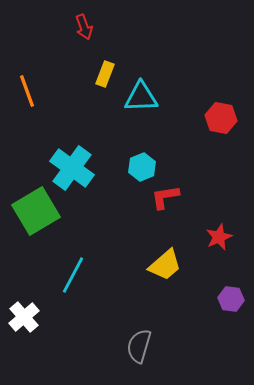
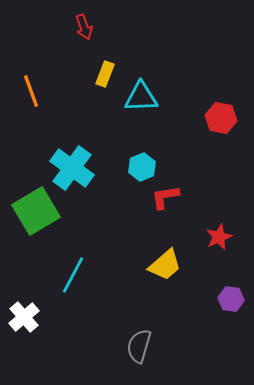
orange line: moved 4 px right
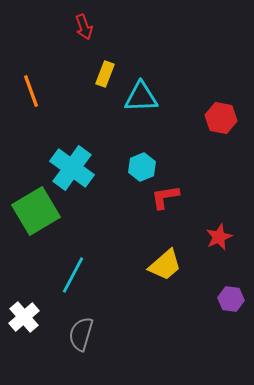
gray semicircle: moved 58 px left, 12 px up
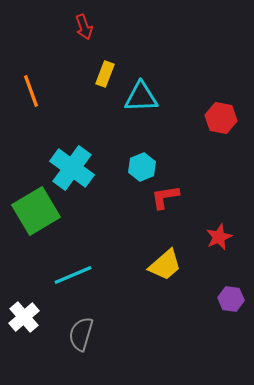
cyan line: rotated 39 degrees clockwise
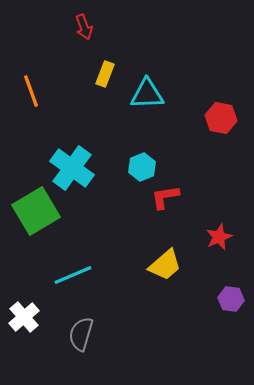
cyan triangle: moved 6 px right, 3 px up
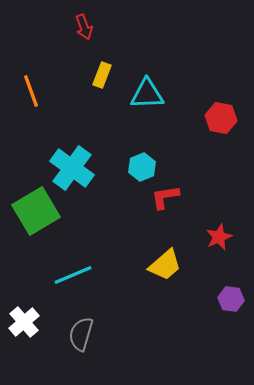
yellow rectangle: moved 3 px left, 1 px down
white cross: moved 5 px down
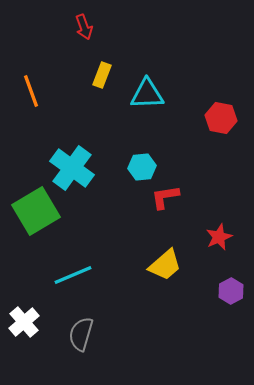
cyan hexagon: rotated 16 degrees clockwise
purple hexagon: moved 8 px up; rotated 25 degrees clockwise
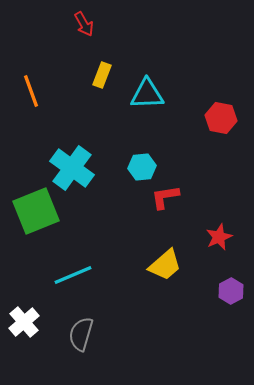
red arrow: moved 3 px up; rotated 10 degrees counterclockwise
green square: rotated 9 degrees clockwise
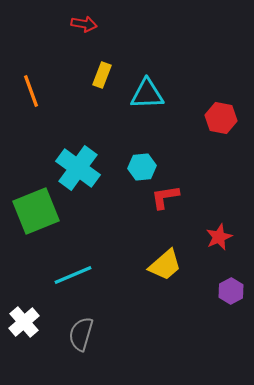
red arrow: rotated 50 degrees counterclockwise
cyan cross: moved 6 px right
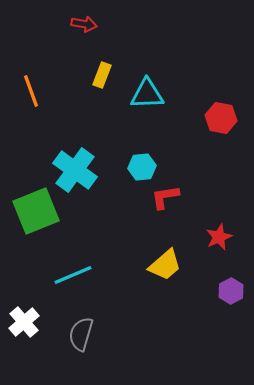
cyan cross: moved 3 px left, 2 px down
